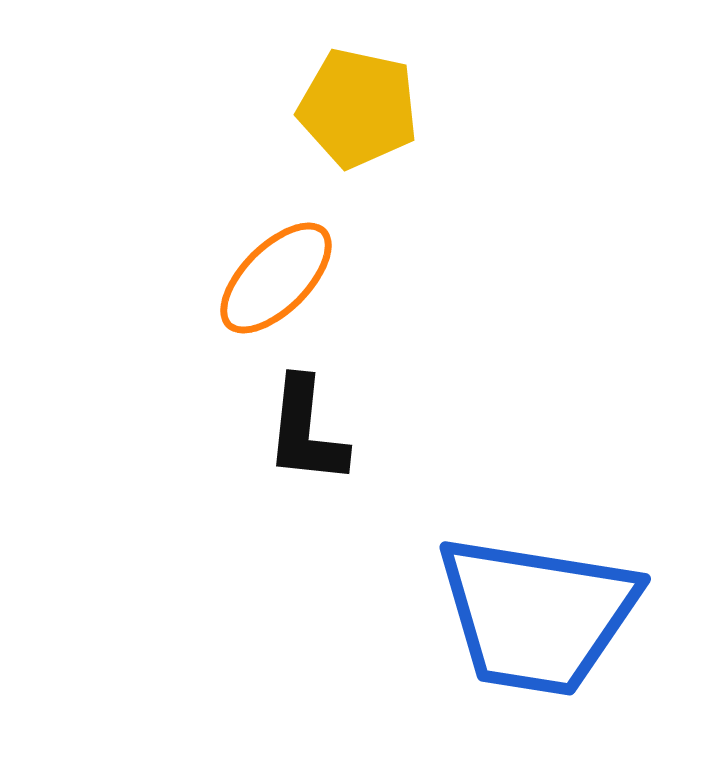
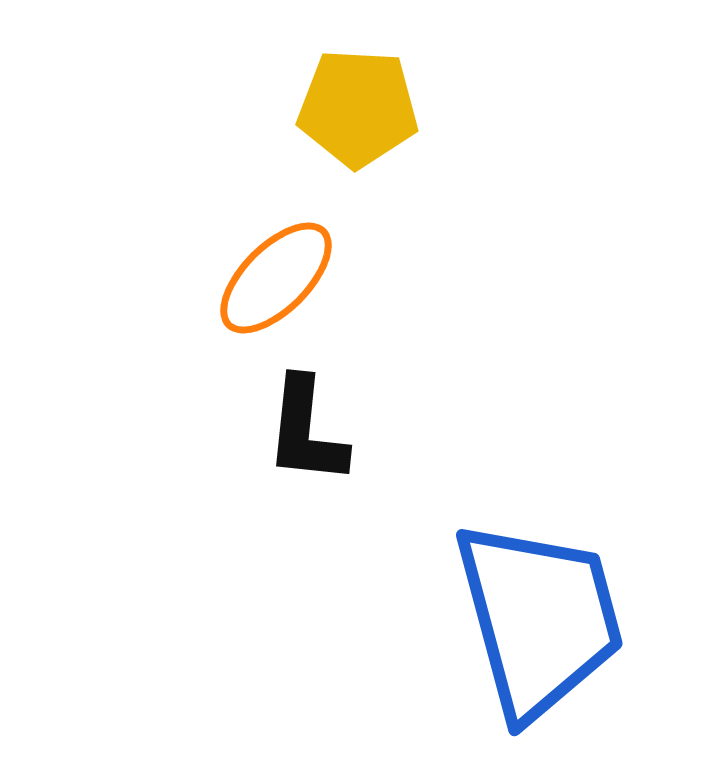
yellow pentagon: rotated 9 degrees counterclockwise
blue trapezoid: moved 2 px right, 4 px down; rotated 114 degrees counterclockwise
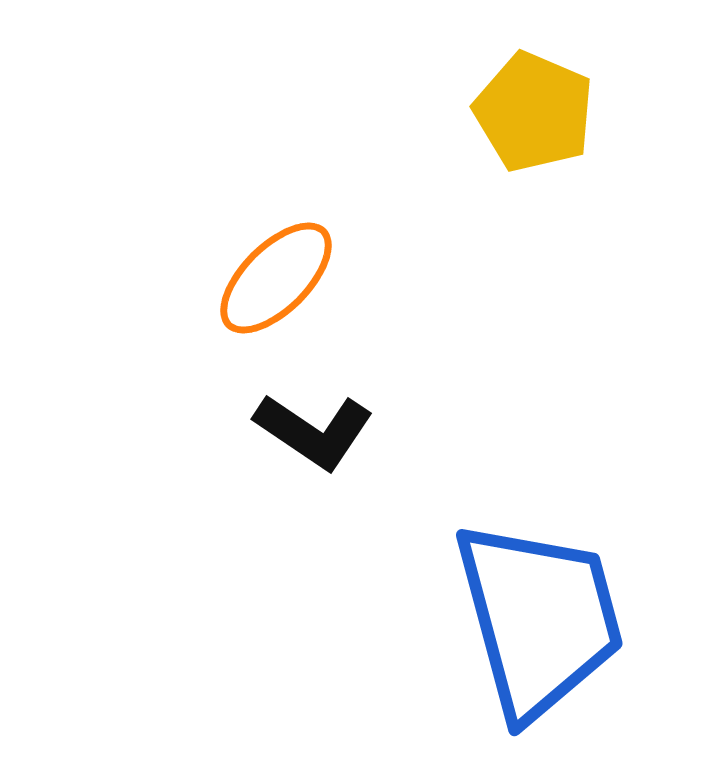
yellow pentagon: moved 176 px right, 4 px down; rotated 20 degrees clockwise
black L-shape: moved 8 px right; rotated 62 degrees counterclockwise
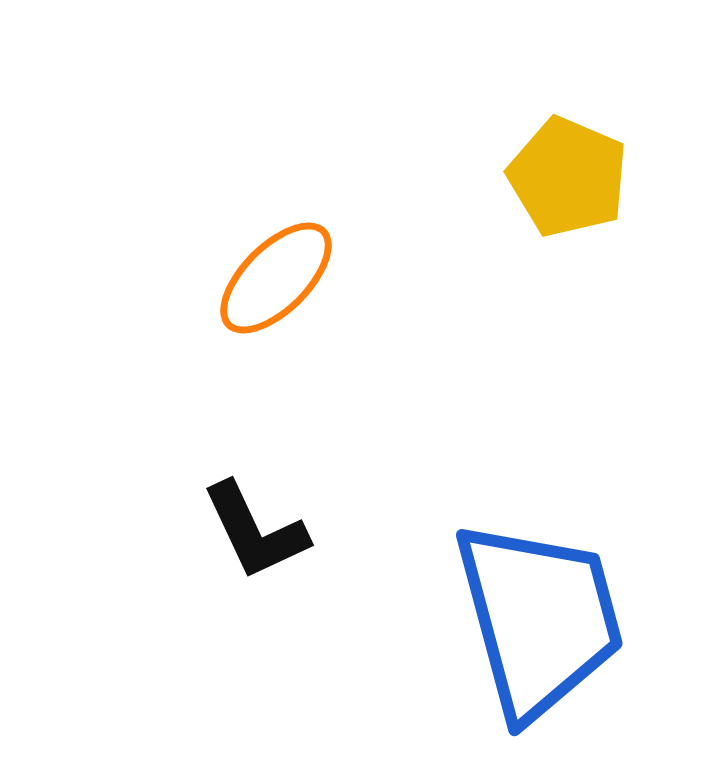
yellow pentagon: moved 34 px right, 65 px down
black L-shape: moved 59 px left, 100 px down; rotated 31 degrees clockwise
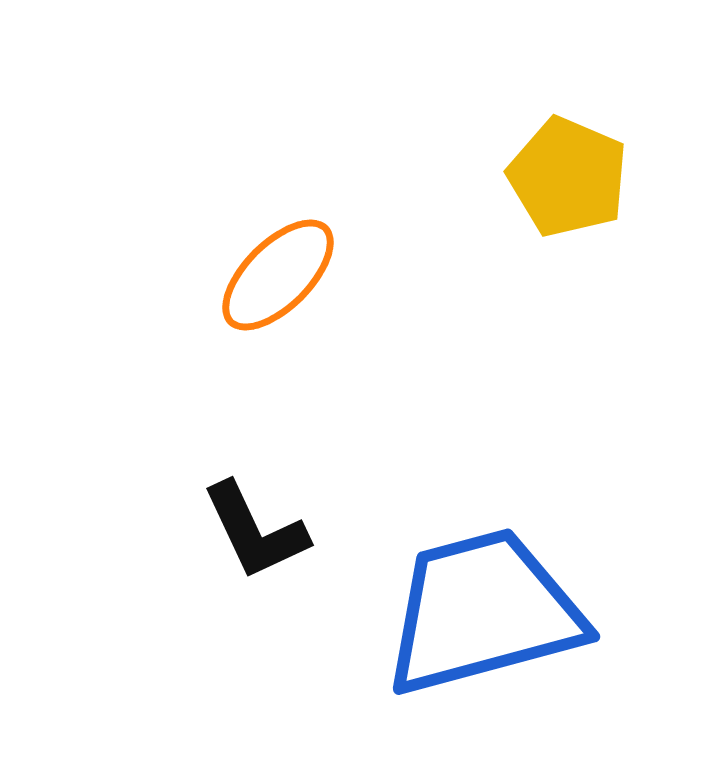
orange ellipse: moved 2 px right, 3 px up
blue trapezoid: moved 56 px left, 7 px up; rotated 90 degrees counterclockwise
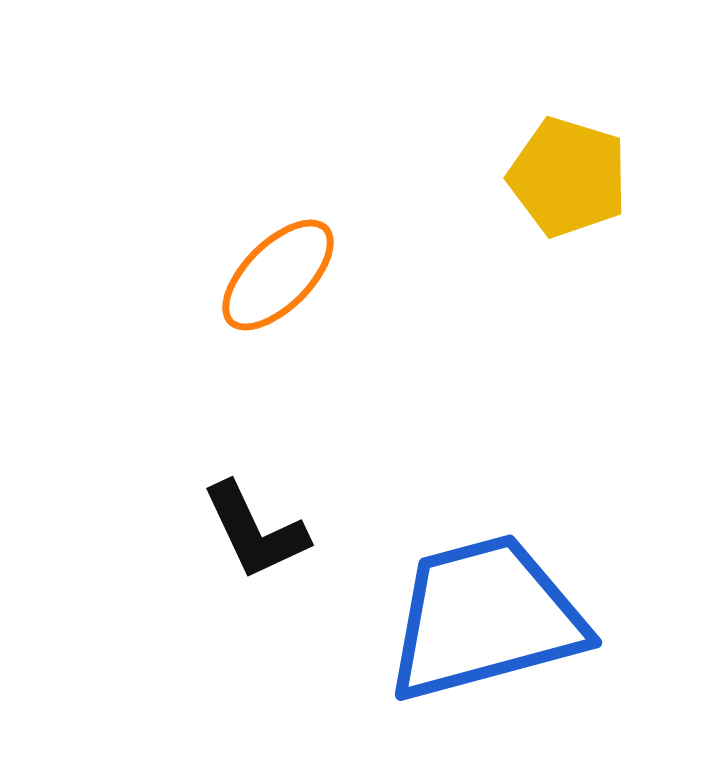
yellow pentagon: rotated 6 degrees counterclockwise
blue trapezoid: moved 2 px right, 6 px down
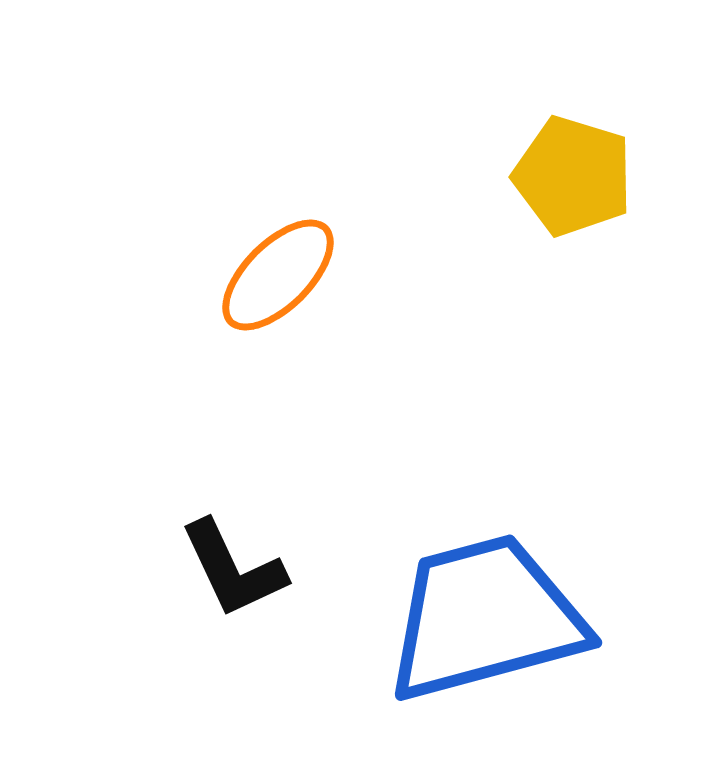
yellow pentagon: moved 5 px right, 1 px up
black L-shape: moved 22 px left, 38 px down
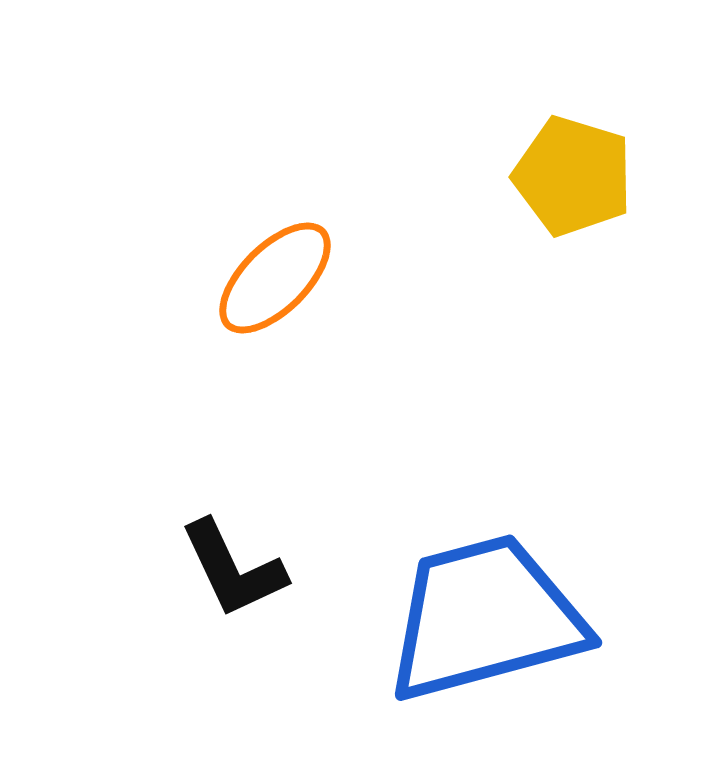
orange ellipse: moved 3 px left, 3 px down
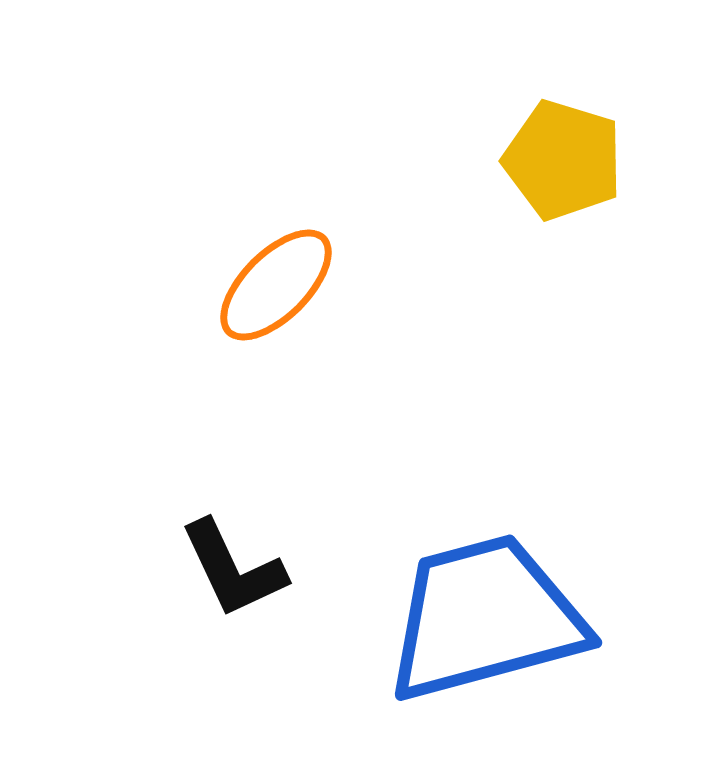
yellow pentagon: moved 10 px left, 16 px up
orange ellipse: moved 1 px right, 7 px down
